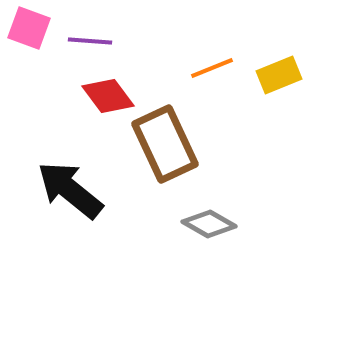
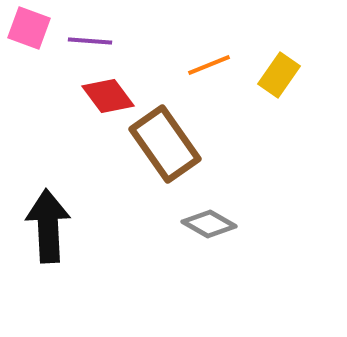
orange line: moved 3 px left, 3 px up
yellow rectangle: rotated 33 degrees counterclockwise
brown rectangle: rotated 10 degrees counterclockwise
black arrow: moved 22 px left, 36 px down; rotated 48 degrees clockwise
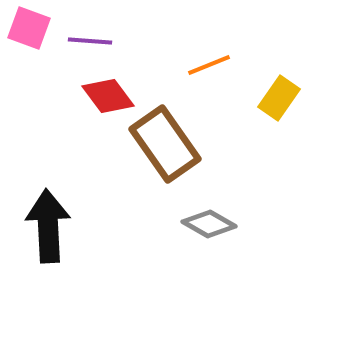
yellow rectangle: moved 23 px down
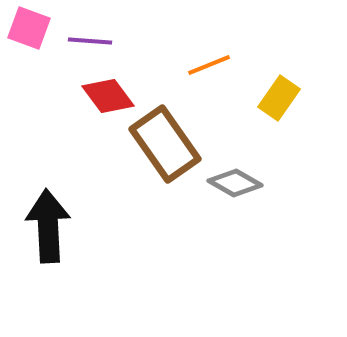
gray diamond: moved 26 px right, 41 px up
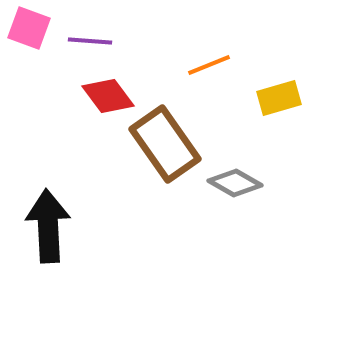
yellow rectangle: rotated 39 degrees clockwise
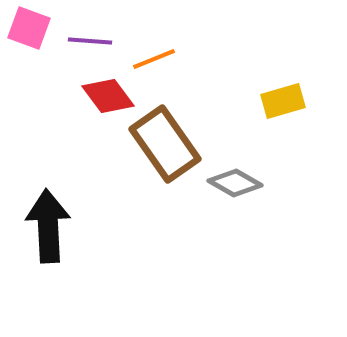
orange line: moved 55 px left, 6 px up
yellow rectangle: moved 4 px right, 3 px down
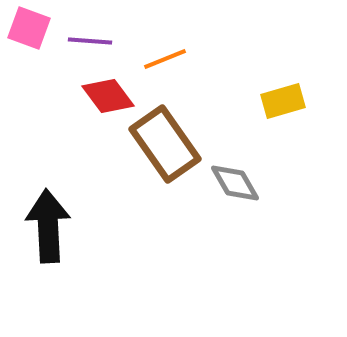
orange line: moved 11 px right
gray diamond: rotated 30 degrees clockwise
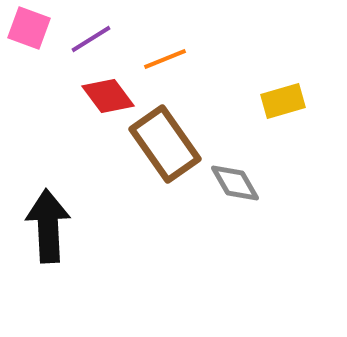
purple line: moved 1 px right, 2 px up; rotated 36 degrees counterclockwise
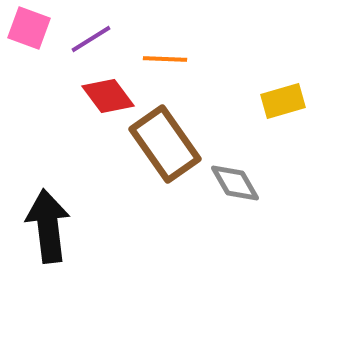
orange line: rotated 24 degrees clockwise
black arrow: rotated 4 degrees counterclockwise
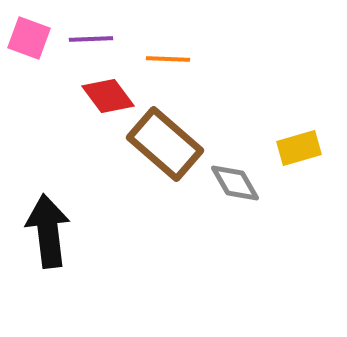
pink square: moved 10 px down
purple line: rotated 30 degrees clockwise
orange line: moved 3 px right
yellow rectangle: moved 16 px right, 47 px down
brown rectangle: rotated 14 degrees counterclockwise
black arrow: moved 5 px down
